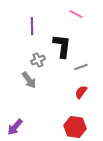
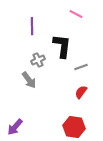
red hexagon: moved 1 px left
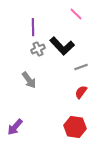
pink line: rotated 16 degrees clockwise
purple line: moved 1 px right, 1 px down
black L-shape: rotated 130 degrees clockwise
gray cross: moved 11 px up
red hexagon: moved 1 px right
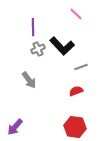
red semicircle: moved 5 px left, 1 px up; rotated 32 degrees clockwise
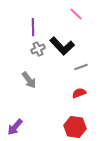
red semicircle: moved 3 px right, 2 px down
